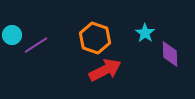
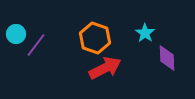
cyan circle: moved 4 px right, 1 px up
purple line: rotated 20 degrees counterclockwise
purple diamond: moved 3 px left, 4 px down
red arrow: moved 2 px up
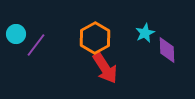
cyan star: rotated 12 degrees clockwise
orange hexagon: rotated 12 degrees clockwise
purple diamond: moved 8 px up
red arrow: rotated 84 degrees clockwise
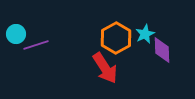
cyan star: moved 1 px down
orange hexagon: moved 21 px right
purple line: rotated 35 degrees clockwise
purple diamond: moved 5 px left
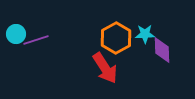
cyan star: rotated 24 degrees clockwise
purple line: moved 5 px up
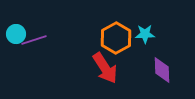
purple line: moved 2 px left
purple diamond: moved 20 px down
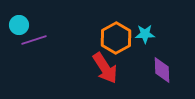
cyan circle: moved 3 px right, 9 px up
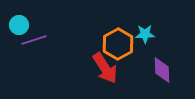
orange hexagon: moved 2 px right, 6 px down
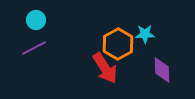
cyan circle: moved 17 px right, 5 px up
purple line: moved 8 px down; rotated 10 degrees counterclockwise
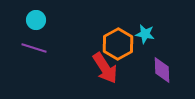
cyan star: rotated 12 degrees clockwise
purple line: rotated 45 degrees clockwise
